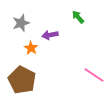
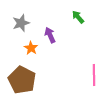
purple arrow: rotated 77 degrees clockwise
pink line: rotated 55 degrees clockwise
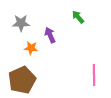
gray star: rotated 18 degrees clockwise
orange star: rotated 24 degrees counterclockwise
brown pentagon: rotated 20 degrees clockwise
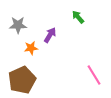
gray star: moved 3 px left, 2 px down
purple arrow: rotated 56 degrees clockwise
orange star: rotated 16 degrees counterclockwise
pink line: rotated 30 degrees counterclockwise
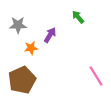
pink line: moved 2 px right, 1 px down
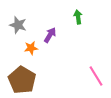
green arrow: rotated 32 degrees clockwise
gray star: rotated 18 degrees clockwise
brown pentagon: rotated 16 degrees counterclockwise
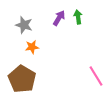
gray star: moved 6 px right
purple arrow: moved 9 px right, 17 px up
orange star: moved 1 px right, 1 px up
brown pentagon: moved 1 px up
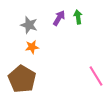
gray star: moved 5 px right
